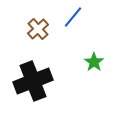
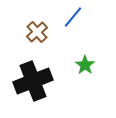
brown cross: moved 1 px left, 3 px down
green star: moved 9 px left, 3 px down
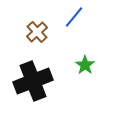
blue line: moved 1 px right
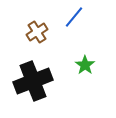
brown cross: rotated 10 degrees clockwise
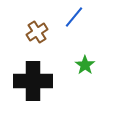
black cross: rotated 21 degrees clockwise
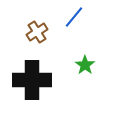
black cross: moved 1 px left, 1 px up
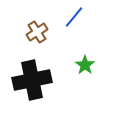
black cross: rotated 12 degrees counterclockwise
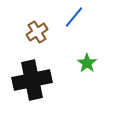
green star: moved 2 px right, 2 px up
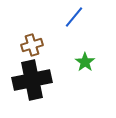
brown cross: moved 5 px left, 13 px down; rotated 15 degrees clockwise
green star: moved 2 px left, 1 px up
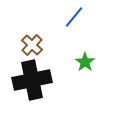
brown cross: rotated 30 degrees counterclockwise
